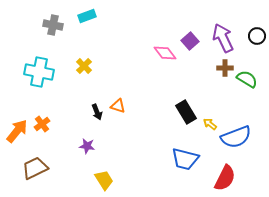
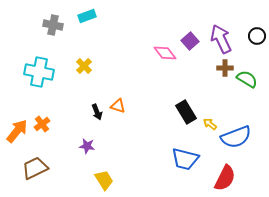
purple arrow: moved 2 px left, 1 px down
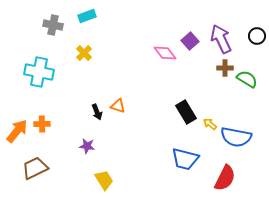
yellow cross: moved 13 px up
orange cross: rotated 35 degrees clockwise
blue semicircle: rotated 32 degrees clockwise
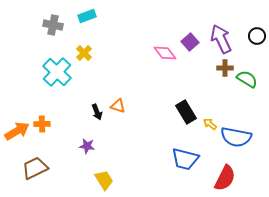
purple square: moved 1 px down
cyan cross: moved 18 px right; rotated 32 degrees clockwise
orange arrow: rotated 20 degrees clockwise
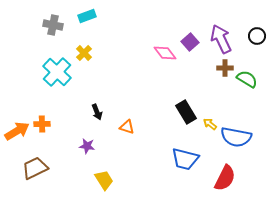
orange triangle: moved 9 px right, 21 px down
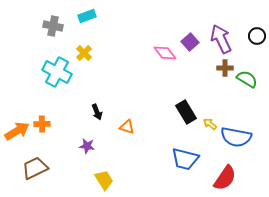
gray cross: moved 1 px down
cyan cross: rotated 16 degrees counterclockwise
red semicircle: rotated 8 degrees clockwise
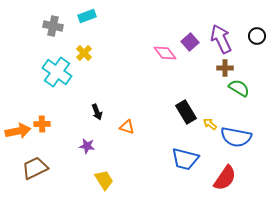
cyan cross: rotated 8 degrees clockwise
green semicircle: moved 8 px left, 9 px down
orange arrow: moved 1 px right; rotated 20 degrees clockwise
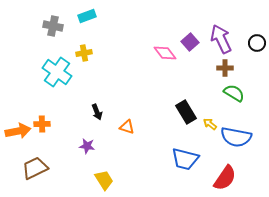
black circle: moved 7 px down
yellow cross: rotated 35 degrees clockwise
green semicircle: moved 5 px left, 5 px down
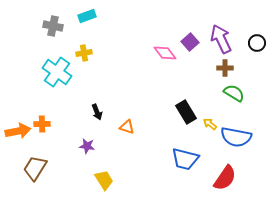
brown trapezoid: rotated 32 degrees counterclockwise
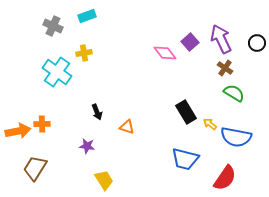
gray cross: rotated 12 degrees clockwise
brown cross: rotated 35 degrees clockwise
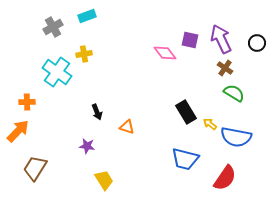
gray cross: moved 1 px down; rotated 36 degrees clockwise
purple square: moved 2 px up; rotated 36 degrees counterclockwise
yellow cross: moved 1 px down
orange cross: moved 15 px left, 22 px up
orange arrow: rotated 35 degrees counterclockwise
